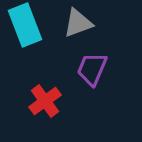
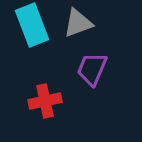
cyan rectangle: moved 7 px right
red cross: rotated 24 degrees clockwise
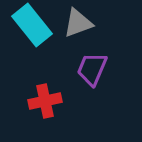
cyan rectangle: rotated 18 degrees counterclockwise
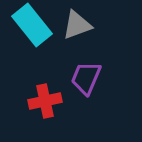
gray triangle: moved 1 px left, 2 px down
purple trapezoid: moved 6 px left, 9 px down
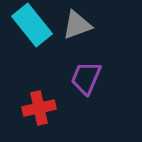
red cross: moved 6 px left, 7 px down
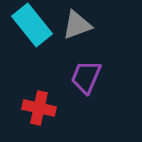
purple trapezoid: moved 1 px up
red cross: rotated 24 degrees clockwise
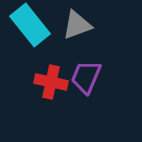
cyan rectangle: moved 2 px left
red cross: moved 12 px right, 26 px up
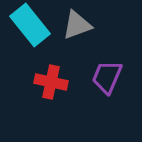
purple trapezoid: moved 21 px right
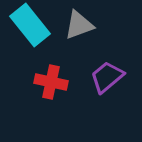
gray triangle: moved 2 px right
purple trapezoid: rotated 27 degrees clockwise
